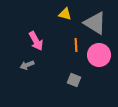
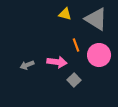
gray triangle: moved 1 px right, 4 px up
pink arrow: moved 21 px right, 21 px down; rotated 54 degrees counterclockwise
orange line: rotated 16 degrees counterclockwise
gray square: rotated 24 degrees clockwise
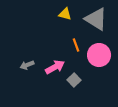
pink arrow: moved 2 px left, 5 px down; rotated 36 degrees counterclockwise
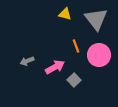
gray triangle: rotated 20 degrees clockwise
orange line: moved 1 px down
gray arrow: moved 4 px up
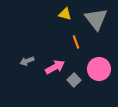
orange line: moved 4 px up
pink circle: moved 14 px down
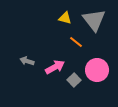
yellow triangle: moved 4 px down
gray triangle: moved 2 px left, 1 px down
orange line: rotated 32 degrees counterclockwise
gray arrow: rotated 40 degrees clockwise
pink circle: moved 2 px left, 1 px down
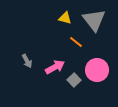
gray arrow: rotated 136 degrees counterclockwise
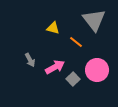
yellow triangle: moved 12 px left, 10 px down
gray arrow: moved 3 px right, 1 px up
gray square: moved 1 px left, 1 px up
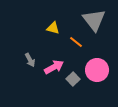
pink arrow: moved 1 px left
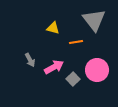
orange line: rotated 48 degrees counterclockwise
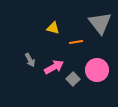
gray triangle: moved 6 px right, 3 px down
